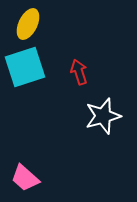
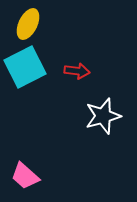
cyan square: rotated 9 degrees counterclockwise
red arrow: moved 2 px left, 1 px up; rotated 115 degrees clockwise
pink trapezoid: moved 2 px up
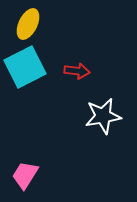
white star: rotated 6 degrees clockwise
pink trapezoid: moved 1 px up; rotated 80 degrees clockwise
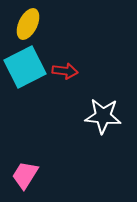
red arrow: moved 12 px left
white star: rotated 15 degrees clockwise
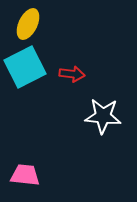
red arrow: moved 7 px right, 3 px down
pink trapezoid: rotated 64 degrees clockwise
